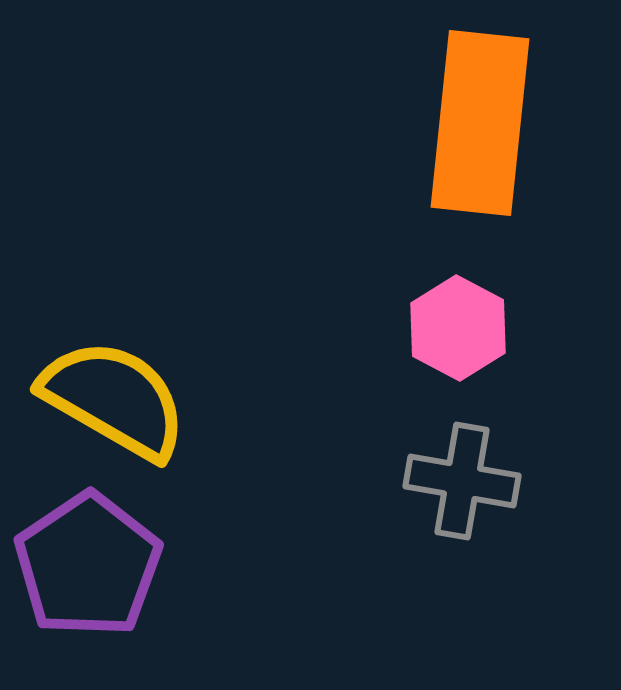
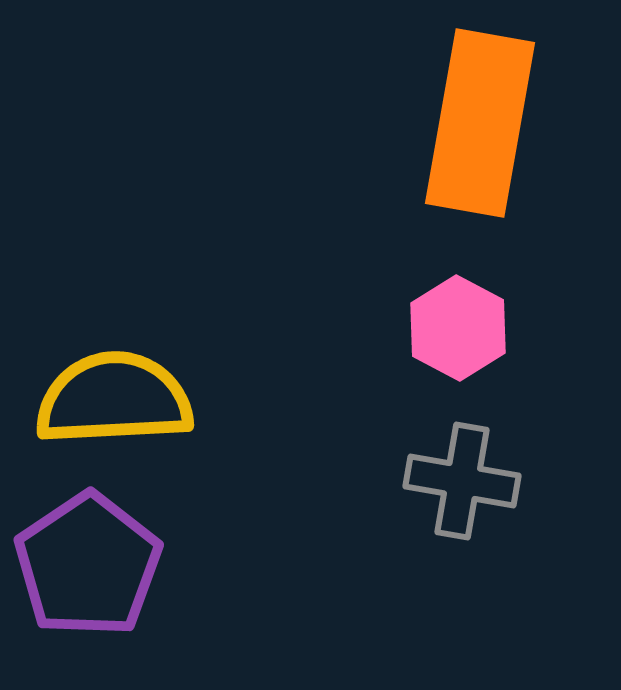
orange rectangle: rotated 4 degrees clockwise
yellow semicircle: rotated 33 degrees counterclockwise
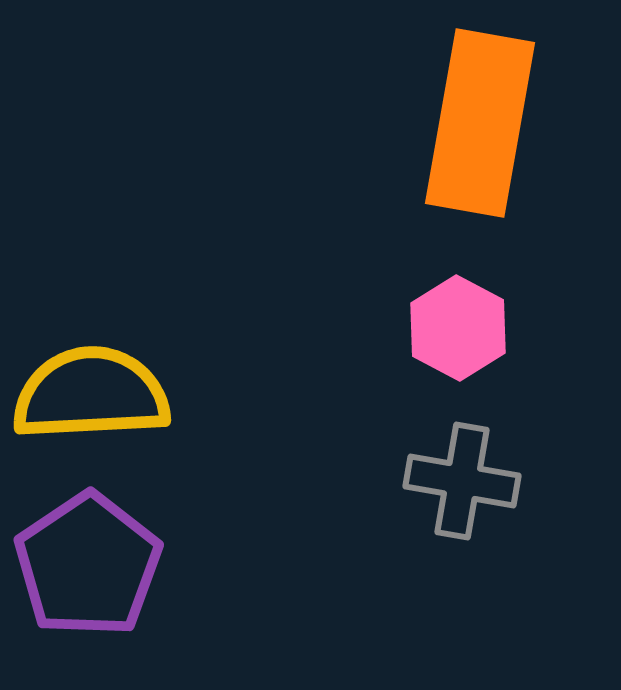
yellow semicircle: moved 23 px left, 5 px up
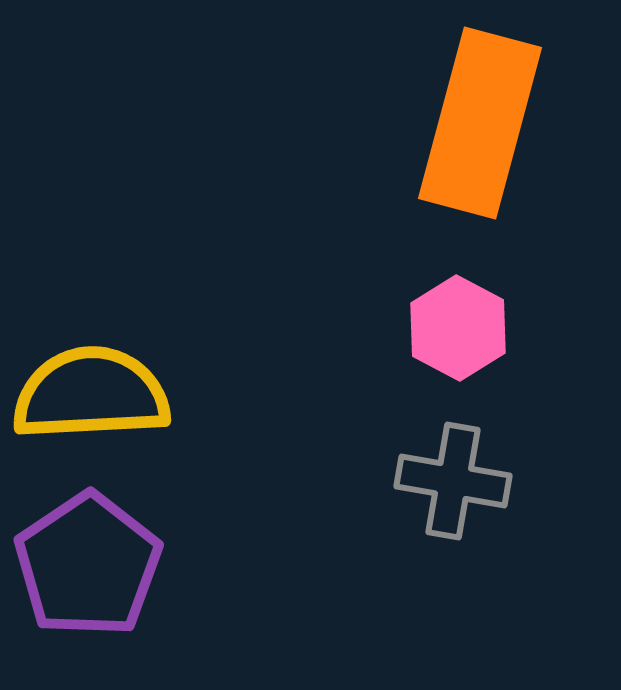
orange rectangle: rotated 5 degrees clockwise
gray cross: moved 9 px left
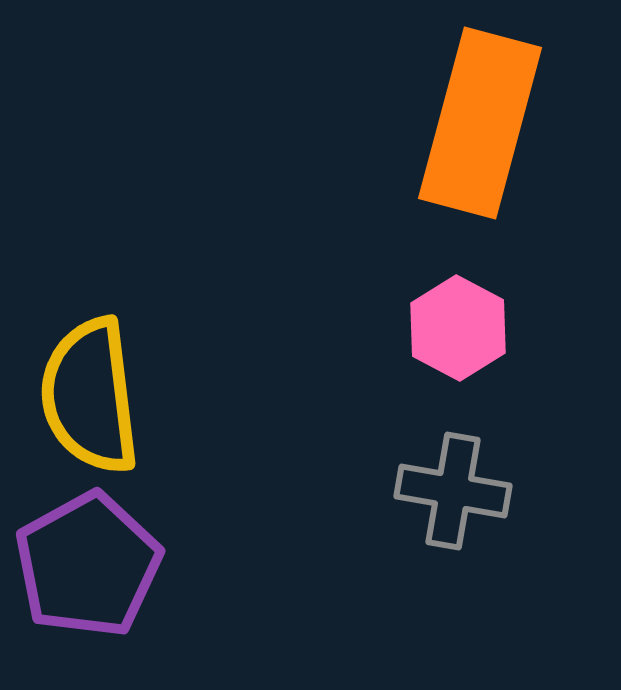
yellow semicircle: moved 1 px left, 2 px down; rotated 94 degrees counterclockwise
gray cross: moved 10 px down
purple pentagon: rotated 5 degrees clockwise
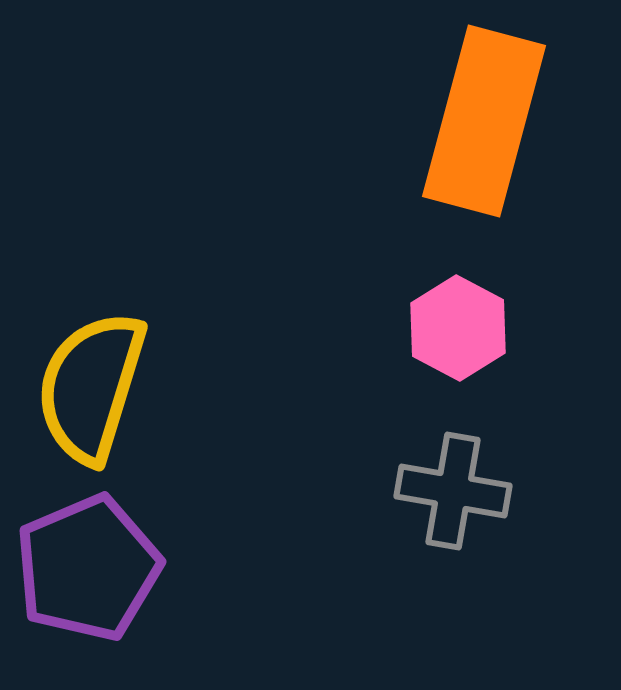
orange rectangle: moved 4 px right, 2 px up
yellow semicircle: moved 1 px right, 9 px up; rotated 24 degrees clockwise
purple pentagon: moved 3 px down; rotated 6 degrees clockwise
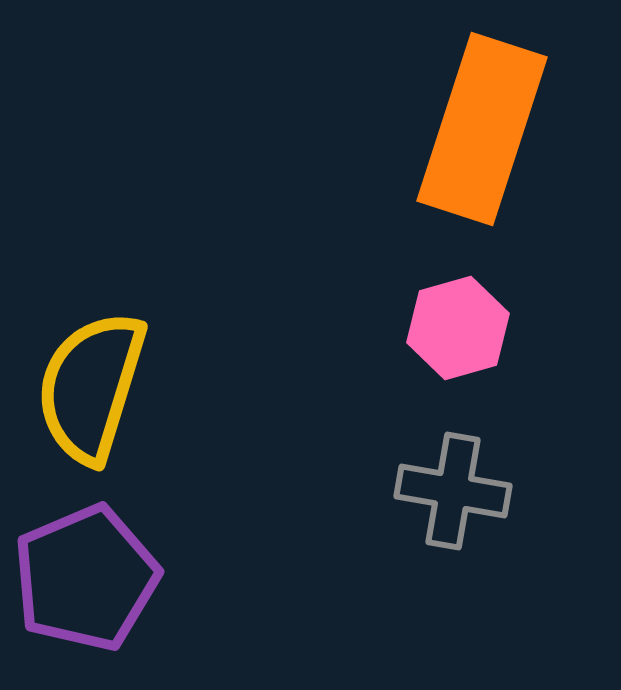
orange rectangle: moved 2 px left, 8 px down; rotated 3 degrees clockwise
pink hexagon: rotated 16 degrees clockwise
purple pentagon: moved 2 px left, 10 px down
